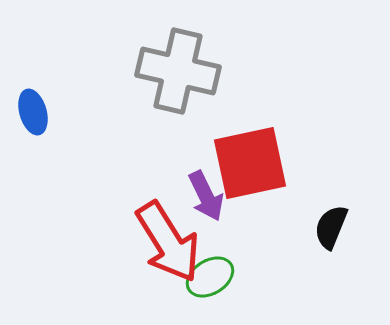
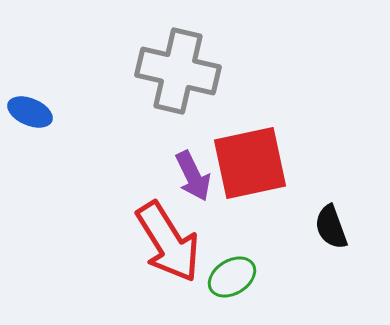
blue ellipse: moved 3 px left; rotated 51 degrees counterclockwise
purple arrow: moved 13 px left, 20 px up
black semicircle: rotated 42 degrees counterclockwise
green ellipse: moved 22 px right
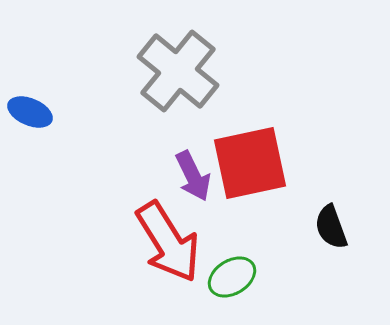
gray cross: rotated 26 degrees clockwise
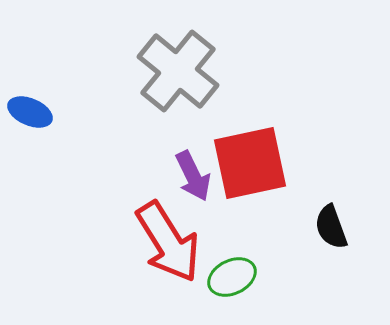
green ellipse: rotated 6 degrees clockwise
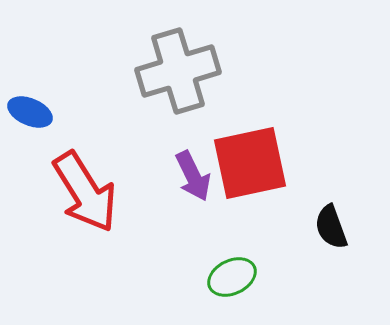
gray cross: rotated 34 degrees clockwise
red arrow: moved 83 px left, 50 px up
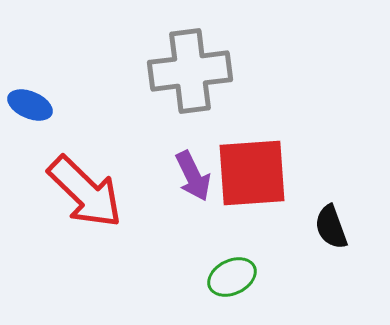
gray cross: moved 12 px right; rotated 10 degrees clockwise
blue ellipse: moved 7 px up
red square: moved 2 px right, 10 px down; rotated 8 degrees clockwise
red arrow: rotated 14 degrees counterclockwise
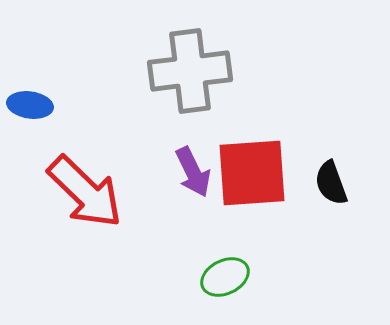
blue ellipse: rotated 15 degrees counterclockwise
purple arrow: moved 4 px up
black semicircle: moved 44 px up
green ellipse: moved 7 px left
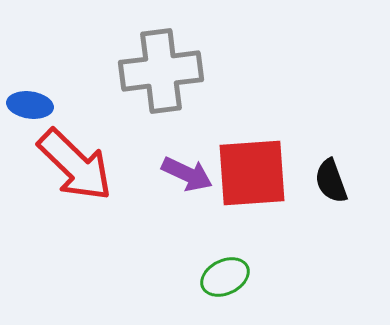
gray cross: moved 29 px left
purple arrow: moved 6 px left, 2 px down; rotated 39 degrees counterclockwise
black semicircle: moved 2 px up
red arrow: moved 10 px left, 27 px up
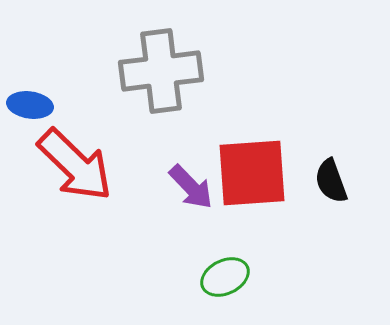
purple arrow: moved 4 px right, 13 px down; rotated 21 degrees clockwise
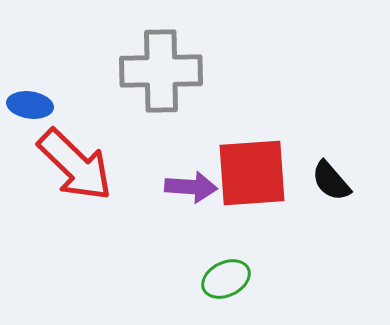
gray cross: rotated 6 degrees clockwise
black semicircle: rotated 21 degrees counterclockwise
purple arrow: rotated 42 degrees counterclockwise
green ellipse: moved 1 px right, 2 px down
